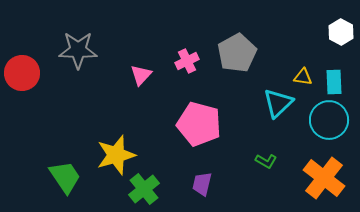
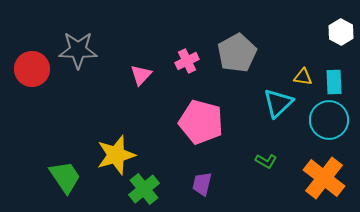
red circle: moved 10 px right, 4 px up
pink pentagon: moved 2 px right, 2 px up
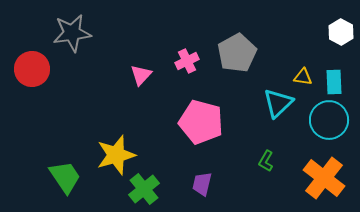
gray star: moved 6 px left, 17 px up; rotated 9 degrees counterclockwise
green L-shape: rotated 90 degrees clockwise
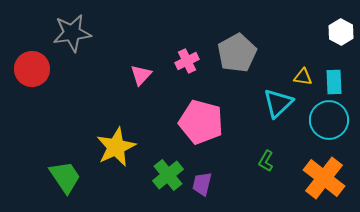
yellow star: moved 8 px up; rotated 9 degrees counterclockwise
green cross: moved 24 px right, 14 px up
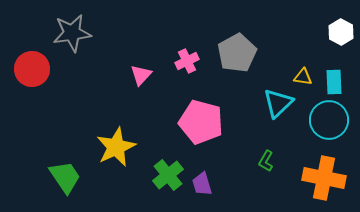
orange cross: rotated 27 degrees counterclockwise
purple trapezoid: rotated 30 degrees counterclockwise
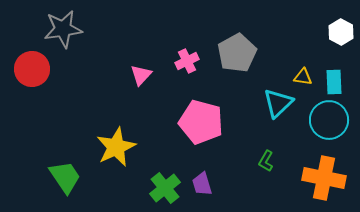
gray star: moved 9 px left, 4 px up
green cross: moved 3 px left, 13 px down
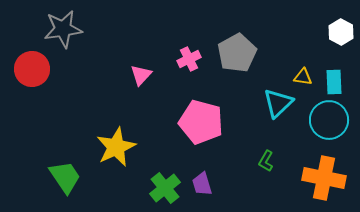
pink cross: moved 2 px right, 2 px up
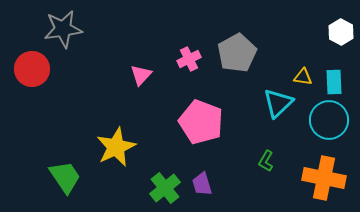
pink pentagon: rotated 6 degrees clockwise
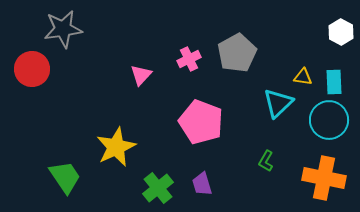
green cross: moved 7 px left
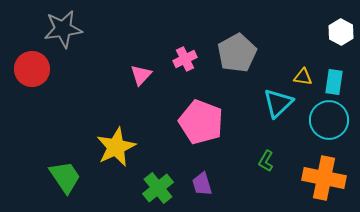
pink cross: moved 4 px left
cyan rectangle: rotated 10 degrees clockwise
